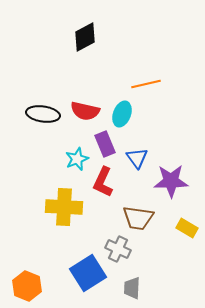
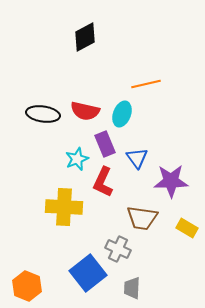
brown trapezoid: moved 4 px right
blue square: rotated 6 degrees counterclockwise
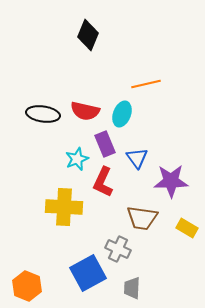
black diamond: moved 3 px right, 2 px up; rotated 40 degrees counterclockwise
blue square: rotated 9 degrees clockwise
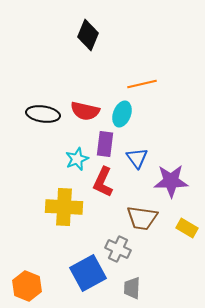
orange line: moved 4 px left
purple rectangle: rotated 30 degrees clockwise
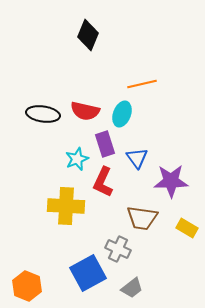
purple rectangle: rotated 25 degrees counterclockwise
yellow cross: moved 2 px right, 1 px up
gray trapezoid: rotated 130 degrees counterclockwise
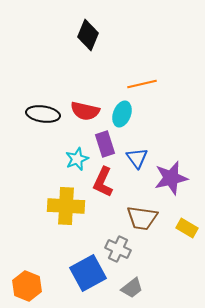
purple star: moved 3 px up; rotated 12 degrees counterclockwise
